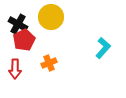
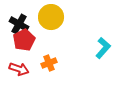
black cross: moved 1 px right
red arrow: moved 4 px right; rotated 72 degrees counterclockwise
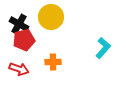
red pentagon: rotated 15 degrees clockwise
orange cross: moved 4 px right, 1 px up; rotated 21 degrees clockwise
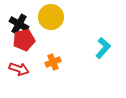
orange cross: rotated 21 degrees counterclockwise
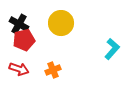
yellow circle: moved 10 px right, 6 px down
cyan L-shape: moved 9 px right, 1 px down
orange cross: moved 8 px down
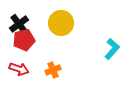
black cross: rotated 24 degrees clockwise
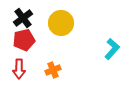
black cross: moved 4 px right, 6 px up
red arrow: rotated 72 degrees clockwise
